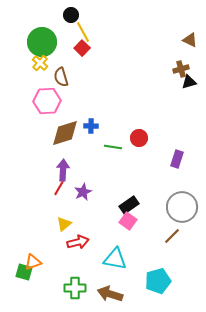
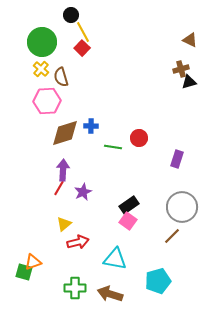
yellow cross: moved 1 px right, 6 px down
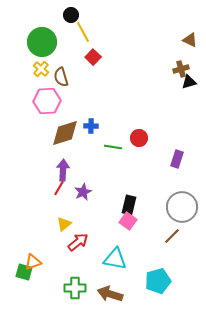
red square: moved 11 px right, 9 px down
black rectangle: rotated 42 degrees counterclockwise
red arrow: rotated 25 degrees counterclockwise
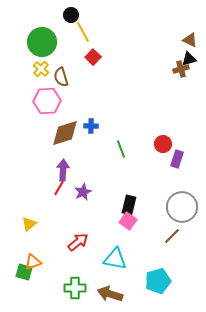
black triangle: moved 23 px up
red circle: moved 24 px right, 6 px down
green line: moved 8 px right, 2 px down; rotated 60 degrees clockwise
yellow triangle: moved 35 px left
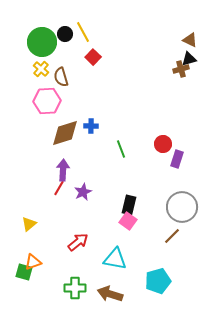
black circle: moved 6 px left, 19 px down
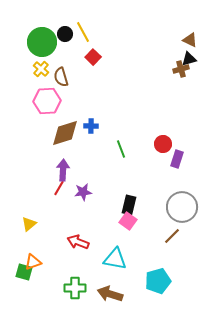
purple star: rotated 18 degrees clockwise
red arrow: rotated 120 degrees counterclockwise
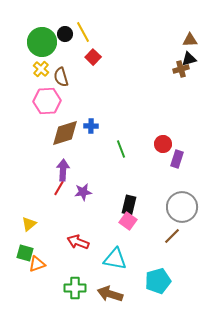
brown triangle: rotated 28 degrees counterclockwise
orange triangle: moved 4 px right, 2 px down
green square: moved 1 px right, 19 px up
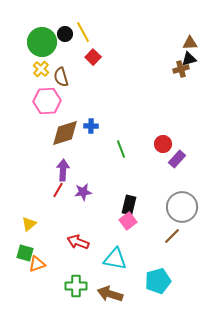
brown triangle: moved 3 px down
purple rectangle: rotated 24 degrees clockwise
red line: moved 1 px left, 2 px down
pink square: rotated 18 degrees clockwise
green cross: moved 1 px right, 2 px up
